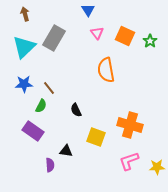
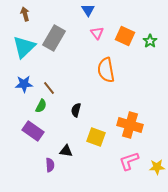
black semicircle: rotated 40 degrees clockwise
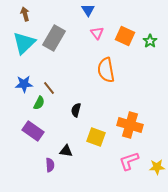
cyan triangle: moved 4 px up
green semicircle: moved 2 px left, 3 px up
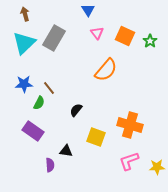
orange semicircle: rotated 130 degrees counterclockwise
black semicircle: rotated 24 degrees clockwise
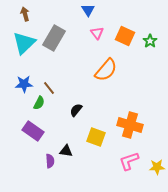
purple semicircle: moved 4 px up
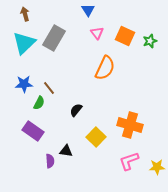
green star: rotated 16 degrees clockwise
orange semicircle: moved 1 px left, 2 px up; rotated 15 degrees counterclockwise
yellow square: rotated 24 degrees clockwise
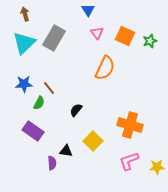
yellow square: moved 3 px left, 4 px down
purple semicircle: moved 2 px right, 2 px down
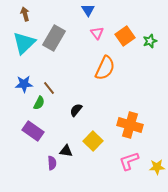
orange square: rotated 30 degrees clockwise
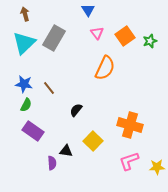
blue star: rotated 12 degrees clockwise
green semicircle: moved 13 px left, 2 px down
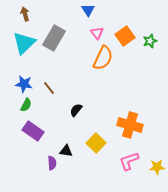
orange semicircle: moved 2 px left, 10 px up
yellow square: moved 3 px right, 2 px down
